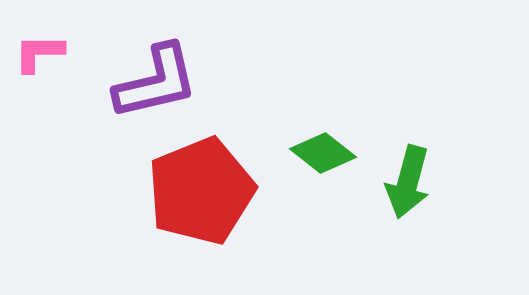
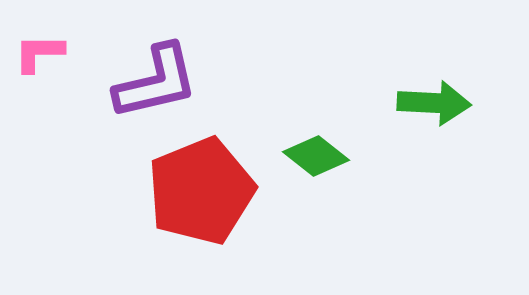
green diamond: moved 7 px left, 3 px down
green arrow: moved 26 px right, 79 px up; rotated 102 degrees counterclockwise
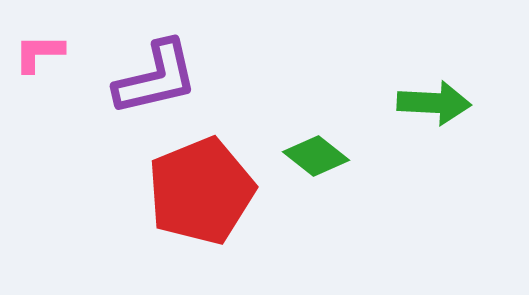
purple L-shape: moved 4 px up
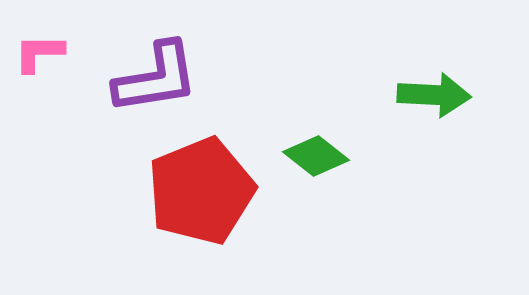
purple L-shape: rotated 4 degrees clockwise
green arrow: moved 8 px up
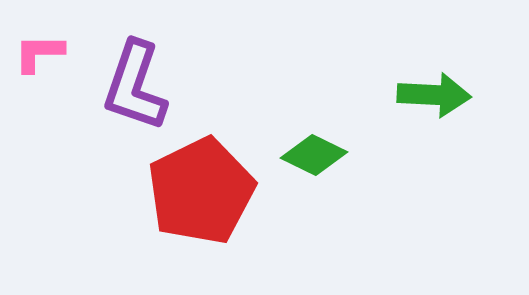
purple L-shape: moved 21 px left, 8 px down; rotated 118 degrees clockwise
green diamond: moved 2 px left, 1 px up; rotated 12 degrees counterclockwise
red pentagon: rotated 4 degrees counterclockwise
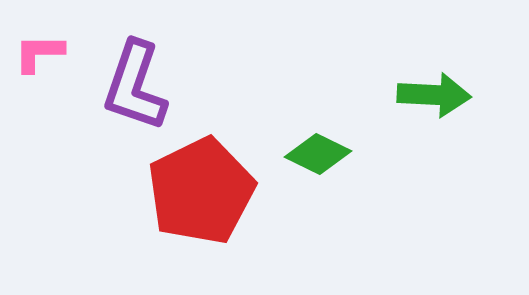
green diamond: moved 4 px right, 1 px up
